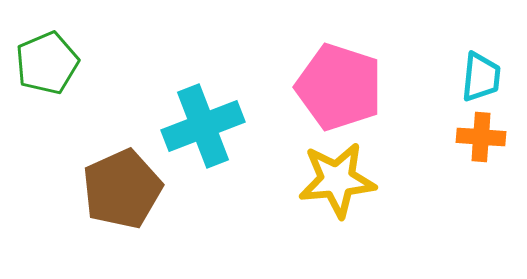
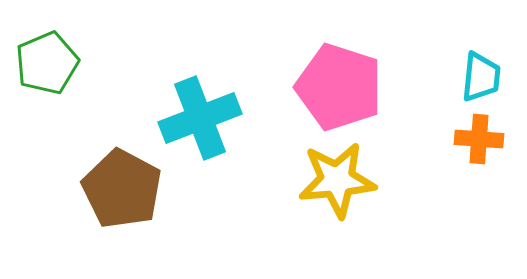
cyan cross: moved 3 px left, 8 px up
orange cross: moved 2 px left, 2 px down
brown pentagon: rotated 20 degrees counterclockwise
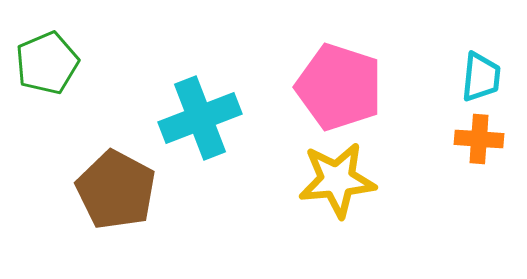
brown pentagon: moved 6 px left, 1 px down
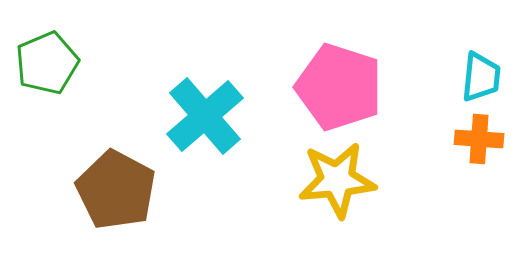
cyan cross: moved 5 px right, 2 px up; rotated 20 degrees counterclockwise
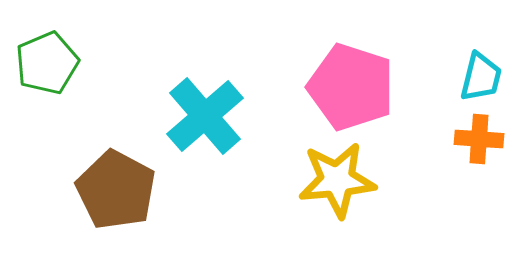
cyan trapezoid: rotated 8 degrees clockwise
pink pentagon: moved 12 px right
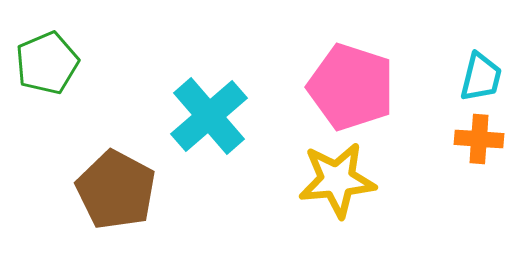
cyan cross: moved 4 px right
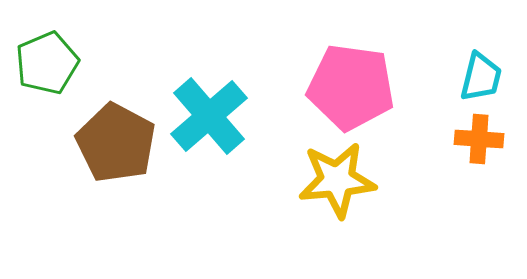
pink pentagon: rotated 10 degrees counterclockwise
brown pentagon: moved 47 px up
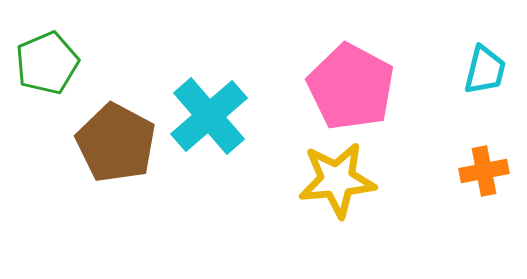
cyan trapezoid: moved 4 px right, 7 px up
pink pentagon: rotated 20 degrees clockwise
orange cross: moved 5 px right, 32 px down; rotated 15 degrees counterclockwise
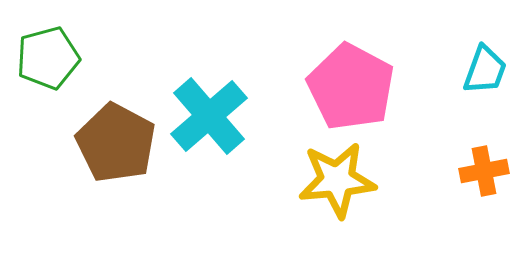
green pentagon: moved 1 px right, 5 px up; rotated 8 degrees clockwise
cyan trapezoid: rotated 6 degrees clockwise
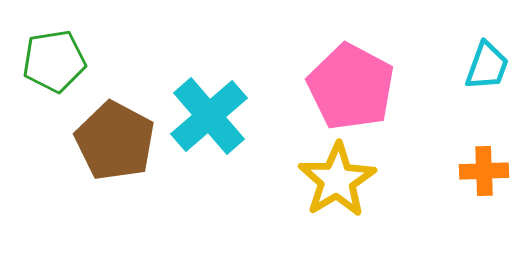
green pentagon: moved 6 px right, 3 px down; rotated 6 degrees clockwise
cyan trapezoid: moved 2 px right, 4 px up
brown pentagon: moved 1 px left, 2 px up
orange cross: rotated 9 degrees clockwise
yellow star: rotated 26 degrees counterclockwise
